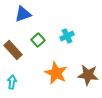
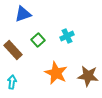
brown star: moved 1 px down
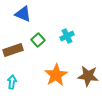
blue triangle: rotated 42 degrees clockwise
brown rectangle: rotated 66 degrees counterclockwise
orange star: moved 2 px down; rotated 15 degrees clockwise
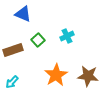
cyan arrow: rotated 144 degrees counterclockwise
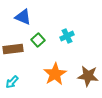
blue triangle: moved 3 px down
brown rectangle: moved 1 px up; rotated 12 degrees clockwise
orange star: moved 1 px left, 1 px up
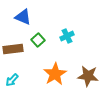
cyan arrow: moved 2 px up
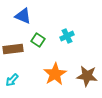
blue triangle: moved 1 px up
green square: rotated 16 degrees counterclockwise
brown star: moved 1 px left
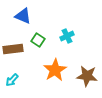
orange star: moved 4 px up
